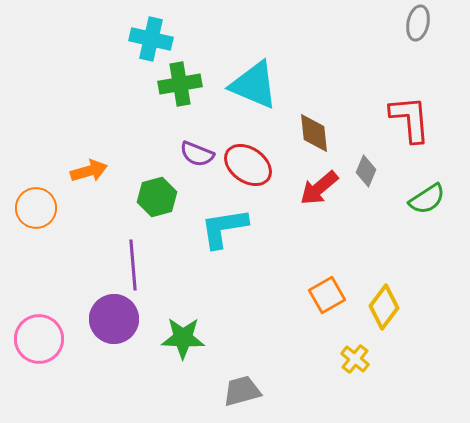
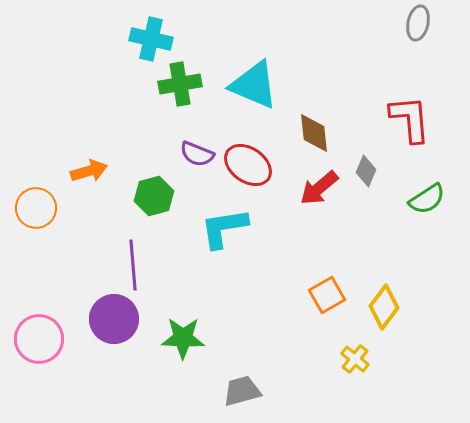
green hexagon: moved 3 px left, 1 px up
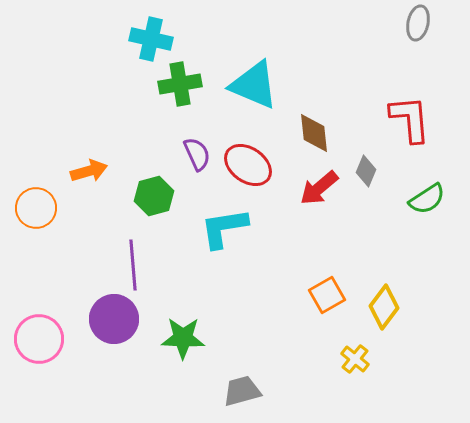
purple semicircle: rotated 136 degrees counterclockwise
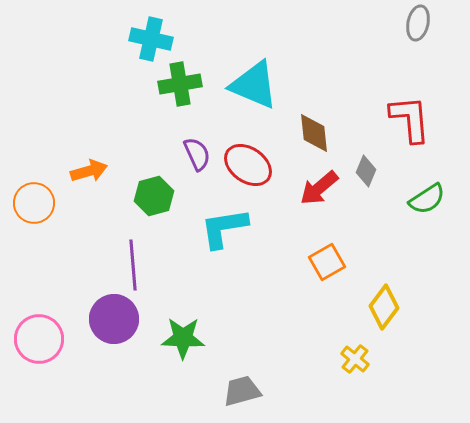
orange circle: moved 2 px left, 5 px up
orange square: moved 33 px up
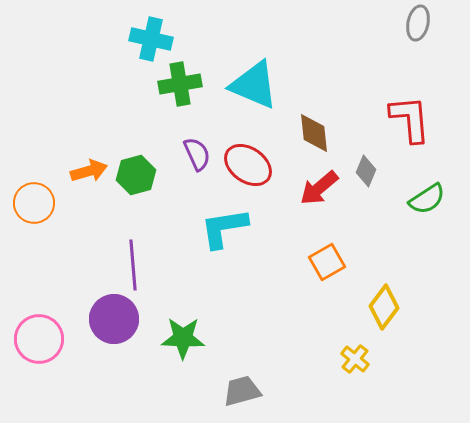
green hexagon: moved 18 px left, 21 px up
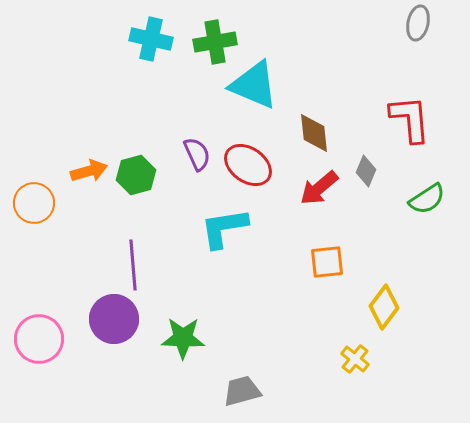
green cross: moved 35 px right, 42 px up
orange square: rotated 24 degrees clockwise
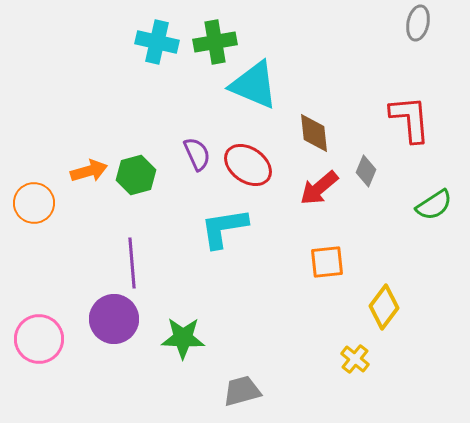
cyan cross: moved 6 px right, 3 px down
green semicircle: moved 7 px right, 6 px down
purple line: moved 1 px left, 2 px up
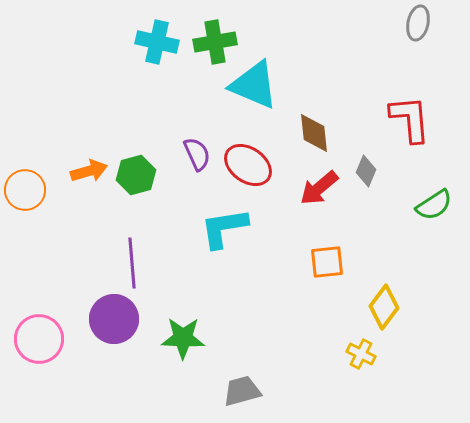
orange circle: moved 9 px left, 13 px up
yellow cross: moved 6 px right, 5 px up; rotated 12 degrees counterclockwise
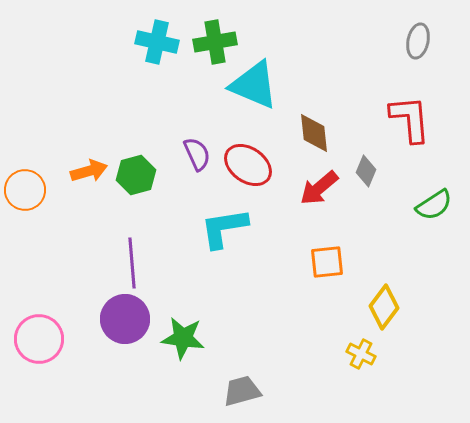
gray ellipse: moved 18 px down
purple circle: moved 11 px right
green star: rotated 6 degrees clockwise
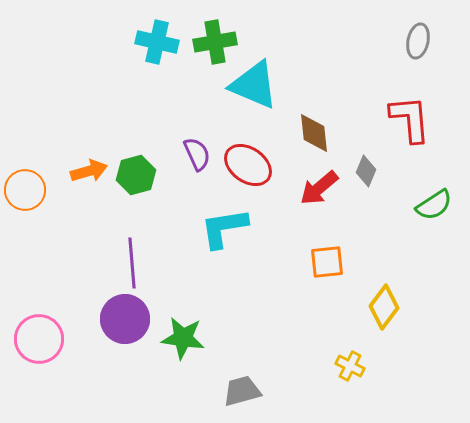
yellow cross: moved 11 px left, 12 px down
